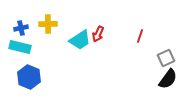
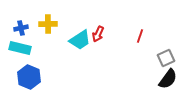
cyan rectangle: moved 1 px down
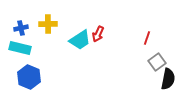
red line: moved 7 px right, 2 px down
gray square: moved 9 px left, 4 px down; rotated 12 degrees counterclockwise
black semicircle: rotated 25 degrees counterclockwise
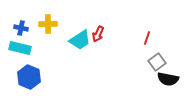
blue cross: rotated 24 degrees clockwise
black semicircle: rotated 90 degrees clockwise
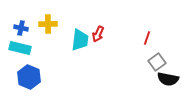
cyan trapezoid: rotated 50 degrees counterclockwise
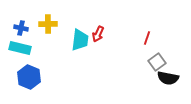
black semicircle: moved 1 px up
